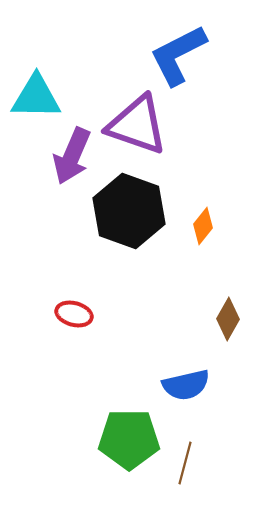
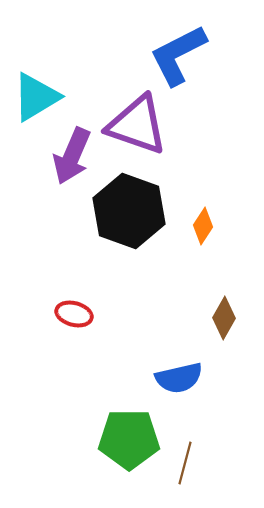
cyan triangle: rotated 32 degrees counterclockwise
orange diamond: rotated 6 degrees counterclockwise
brown diamond: moved 4 px left, 1 px up
blue semicircle: moved 7 px left, 7 px up
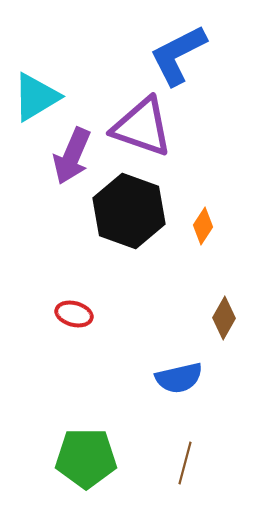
purple triangle: moved 5 px right, 2 px down
green pentagon: moved 43 px left, 19 px down
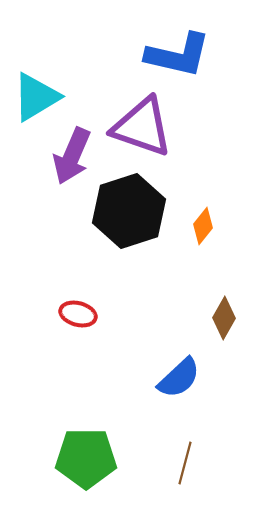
blue L-shape: rotated 140 degrees counterclockwise
black hexagon: rotated 22 degrees clockwise
orange diamond: rotated 6 degrees clockwise
red ellipse: moved 4 px right
blue semicircle: rotated 30 degrees counterclockwise
